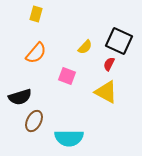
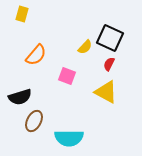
yellow rectangle: moved 14 px left
black square: moved 9 px left, 3 px up
orange semicircle: moved 2 px down
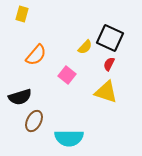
pink square: moved 1 px up; rotated 18 degrees clockwise
yellow triangle: rotated 10 degrees counterclockwise
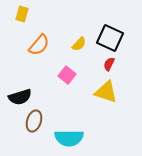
yellow semicircle: moved 6 px left, 3 px up
orange semicircle: moved 3 px right, 10 px up
brown ellipse: rotated 10 degrees counterclockwise
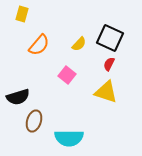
black semicircle: moved 2 px left
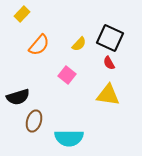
yellow rectangle: rotated 28 degrees clockwise
red semicircle: moved 1 px up; rotated 56 degrees counterclockwise
yellow triangle: moved 2 px right, 3 px down; rotated 10 degrees counterclockwise
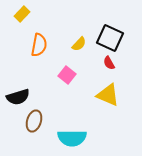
orange semicircle: rotated 30 degrees counterclockwise
yellow triangle: rotated 15 degrees clockwise
cyan semicircle: moved 3 px right
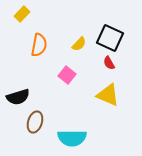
brown ellipse: moved 1 px right, 1 px down
